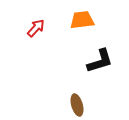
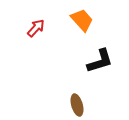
orange trapezoid: rotated 55 degrees clockwise
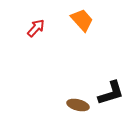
black L-shape: moved 11 px right, 32 px down
brown ellipse: moved 1 px right; rotated 60 degrees counterclockwise
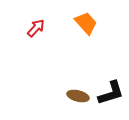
orange trapezoid: moved 4 px right, 3 px down
brown ellipse: moved 9 px up
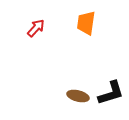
orange trapezoid: rotated 130 degrees counterclockwise
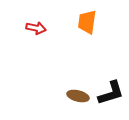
orange trapezoid: moved 1 px right, 1 px up
red arrow: rotated 60 degrees clockwise
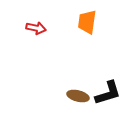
black L-shape: moved 3 px left
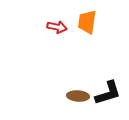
red arrow: moved 21 px right, 1 px up
brown ellipse: rotated 10 degrees counterclockwise
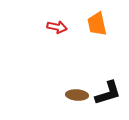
orange trapezoid: moved 10 px right, 2 px down; rotated 20 degrees counterclockwise
brown ellipse: moved 1 px left, 1 px up
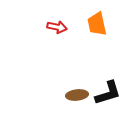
brown ellipse: rotated 10 degrees counterclockwise
